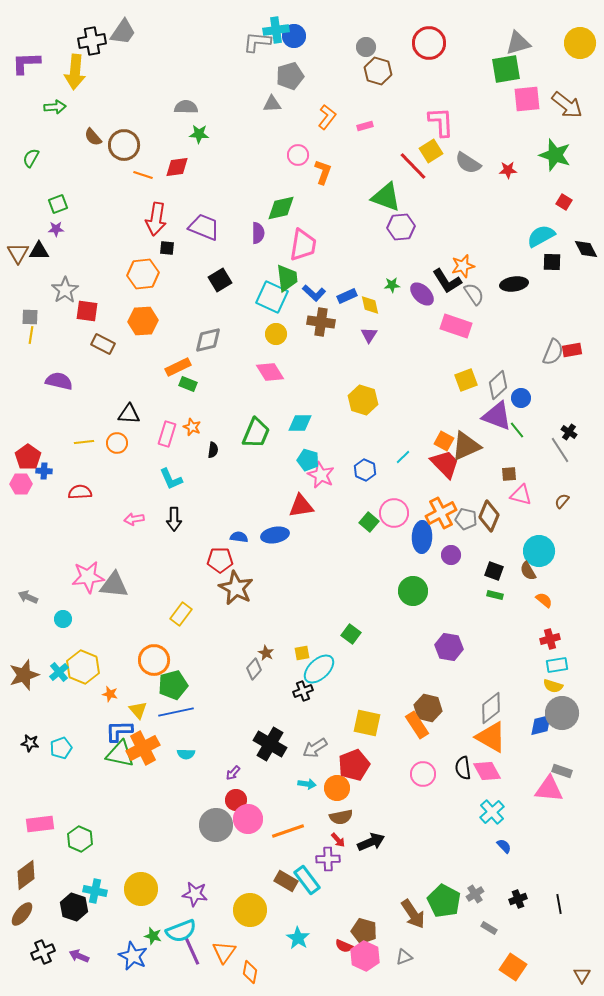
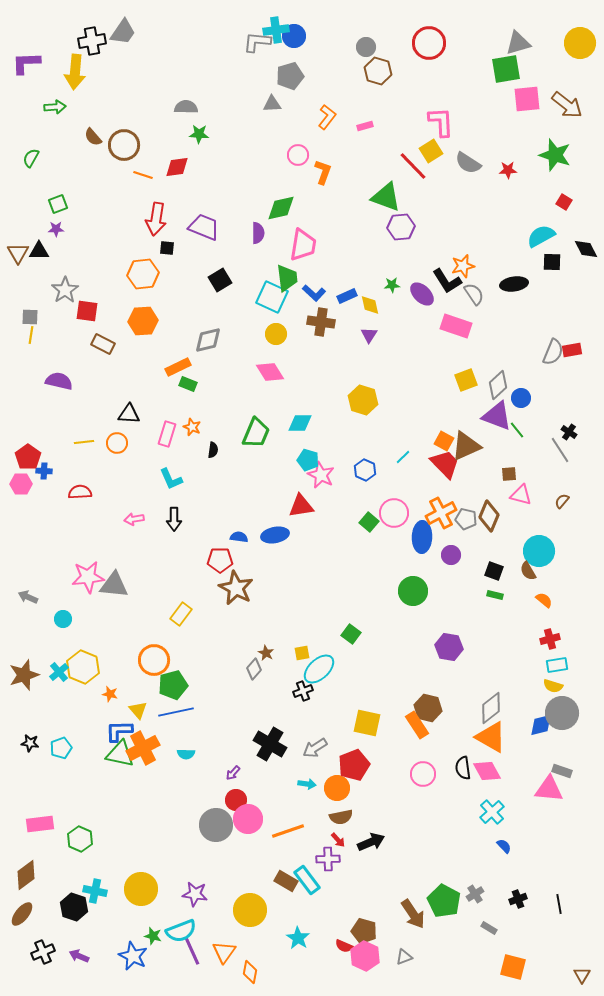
orange square at (513, 967): rotated 20 degrees counterclockwise
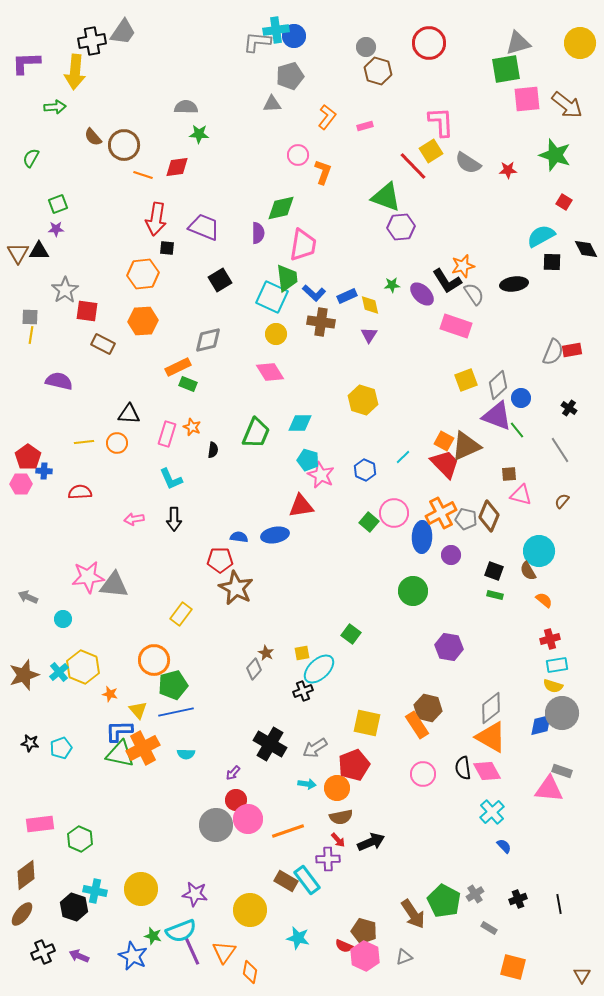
black cross at (569, 432): moved 24 px up
cyan star at (298, 938): rotated 20 degrees counterclockwise
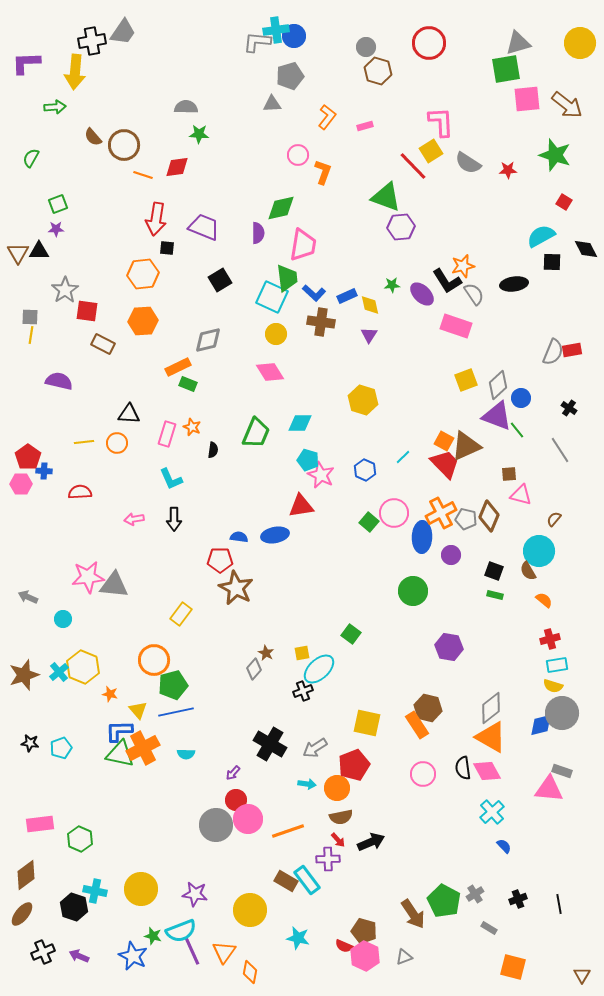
brown semicircle at (562, 501): moved 8 px left, 18 px down
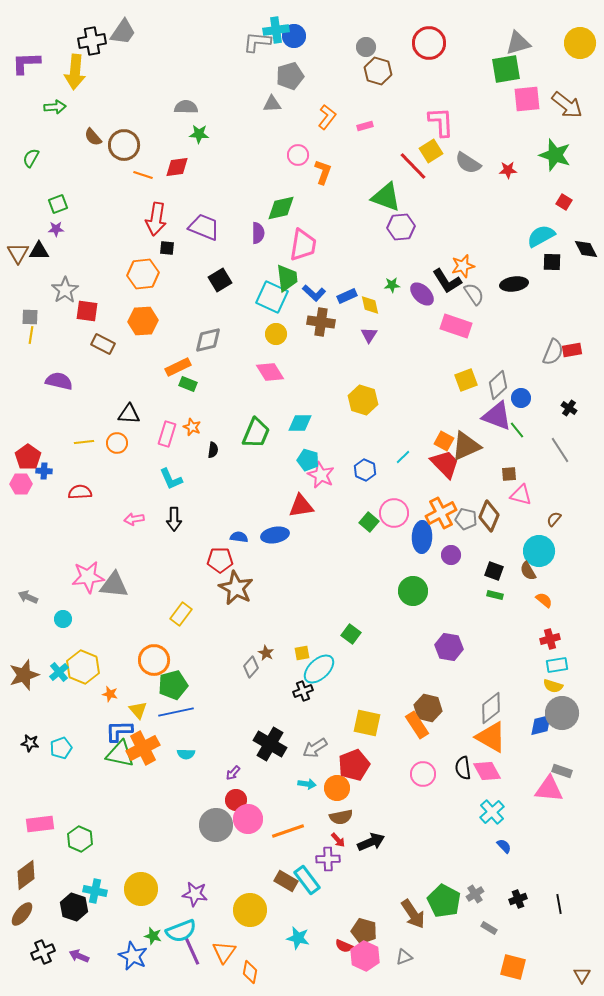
gray diamond at (254, 669): moved 3 px left, 2 px up
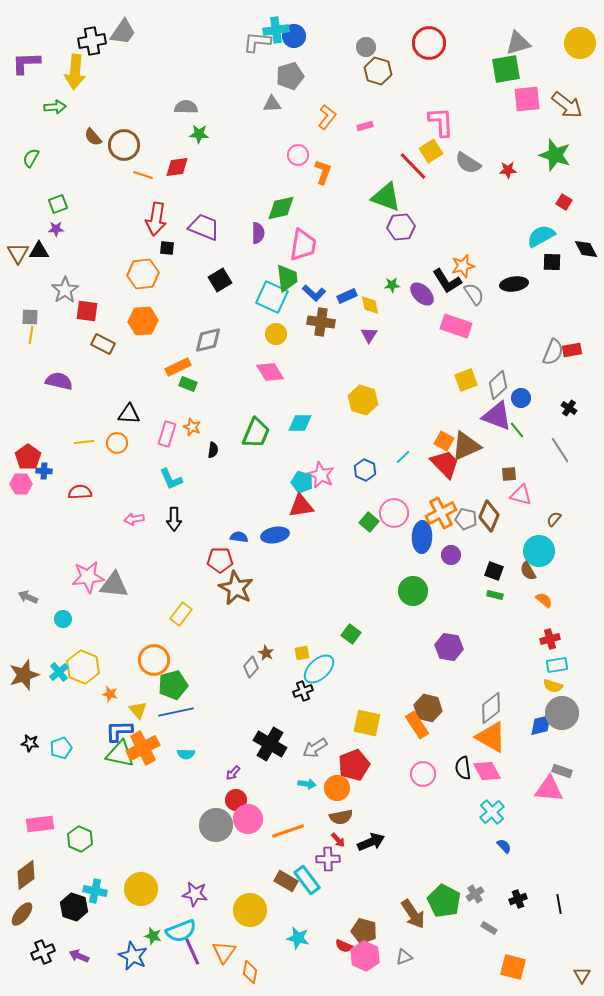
cyan pentagon at (308, 460): moved 6 px left, 22 px down
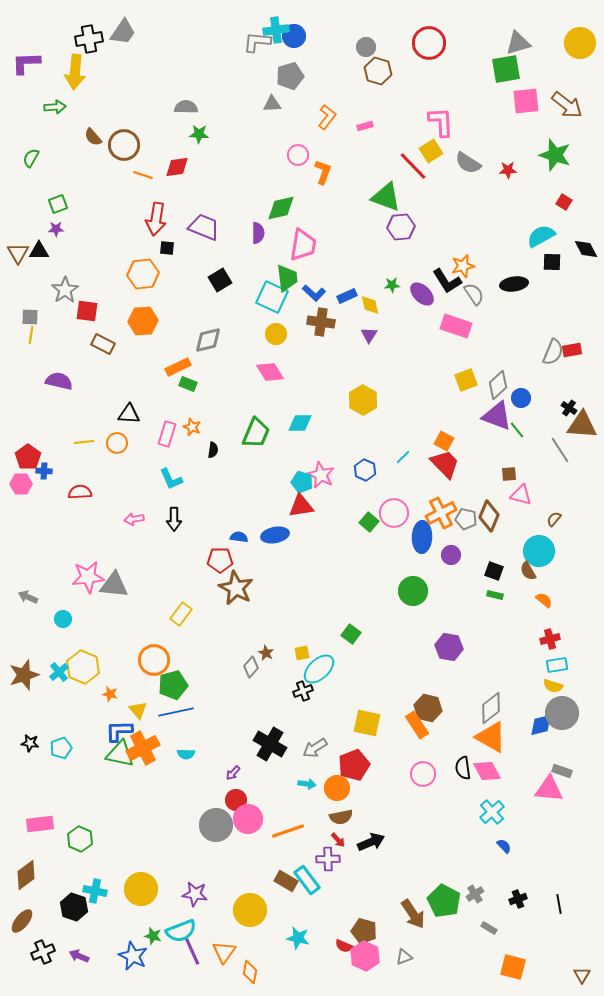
black cross at (92, 41): moved 3 px left, 2 px up
pink square at (527, 99): moved 1 px left, 2 px down
yellow hexagon at (363, 400): rotated 12 degrees clockwise
brown triangle at (466, 446): moved 116 px right, 21 px up; rotated 28 degrees clockwise
brown ellipse at (22, 914): moved 7 px down
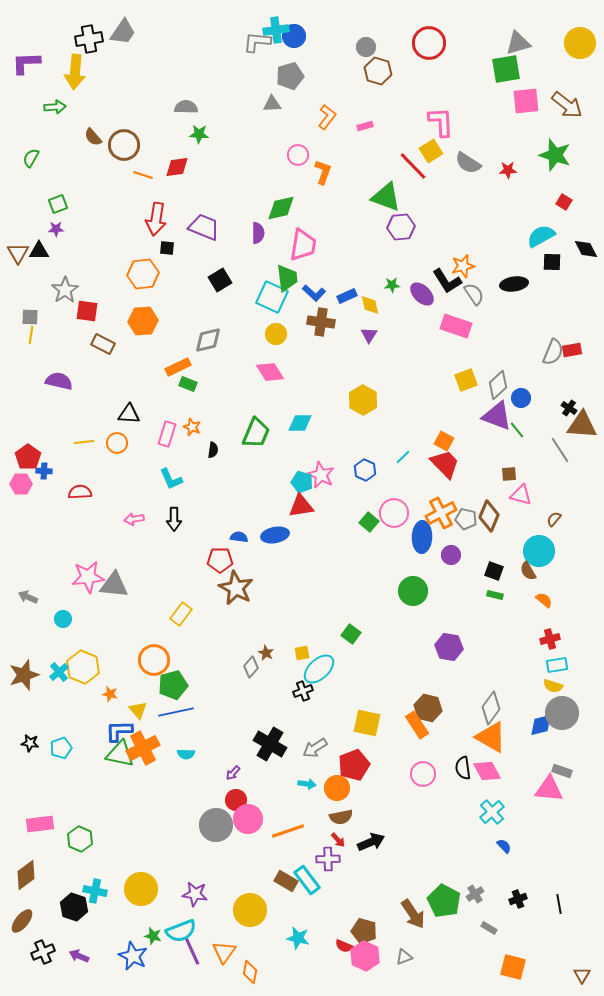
gray diamond at (491, 708): rotated 16 degrees counterclockwise
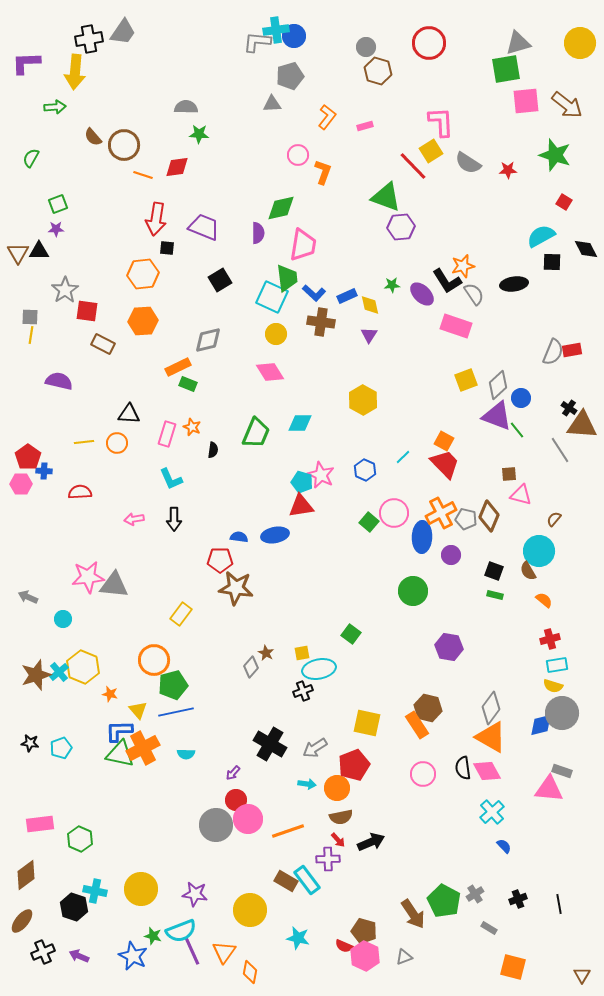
brown star at (236, 588): rotated 20 degrees counterclockwise
cyan ellipse at (319, 669): rotated 32 degrees clockwise
brown star at (24, 675): moved 12 px right
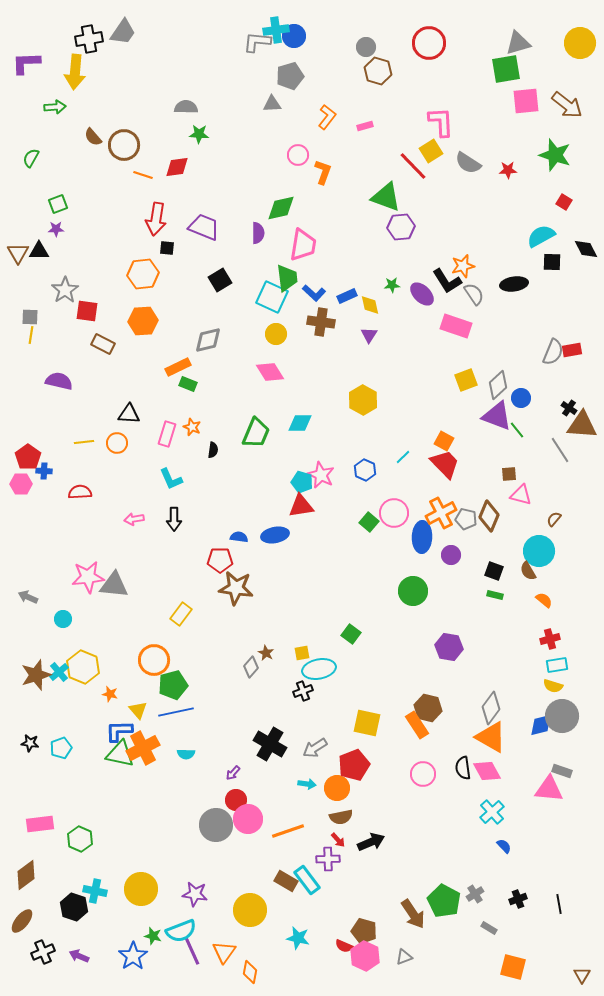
gray circle at (562, 713): moved 3 px down
blue star at (133, 956): rotated 12 degrees clockwise
